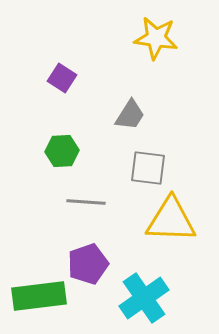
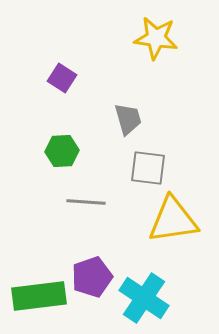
gray trapezoid: moved 2 px left, 4 px down; rotated 48 degrees counterclockwise
yellow triangle: moved 2 px right; rotated 10 degrees counterclockwise
purple pentagon: moved 4 px right, 13 px down
cyan cross: rotated 21 degrees counterclockwise
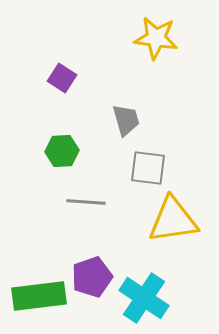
gray trapezoid: moved 2 px left, 1 px down
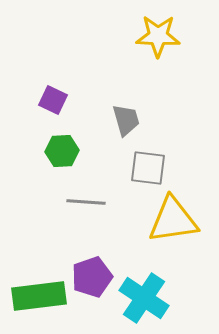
yellow star: moved 2 px right, 2 px up; rotated 6 degrees counterclockwise
purple square: moved 9 px left, 22 px down; rotated 8 degrees counterclockwise
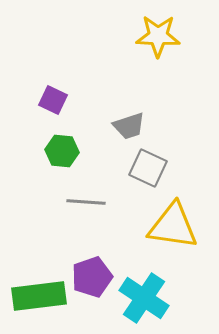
gray trapezoid: moved 3 px right, 6 px down; rotated 88 degrees clockwise
green hexagon: rotated 8 degrees clockwise
gray square: rotated 18 degrees clockwise
yellow triangle: moved 6 px down; rotated 16 degrees clockwise
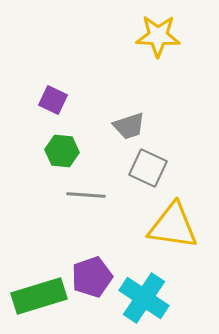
gray line: moved 7 px up
green rectangle: rotated 10 degrees counterclockwise
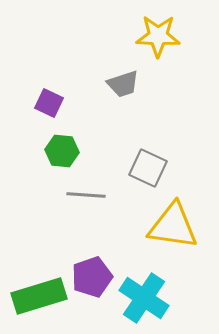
purple square: moved 4 px left, 3 px down
gray trapezoid: moved 6 px left, 42 px up
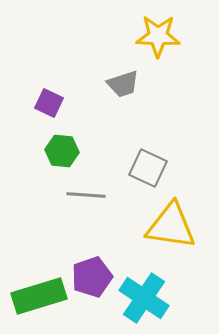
yellow triangle: moved 2 px left
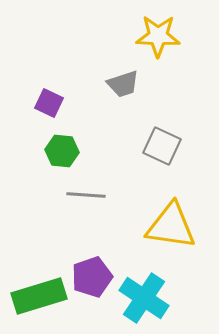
gray square: moved 14 px right, 22 px up
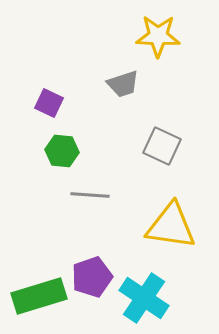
gray line: moved 4 px right
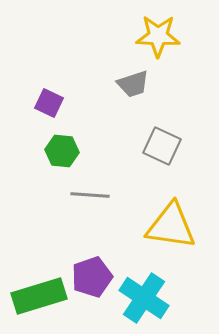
gray trapezoid: moved 10 px right
